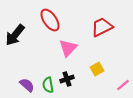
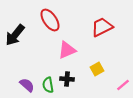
pink triangle: moved 1 px left, 2 px down; rotated 24 degrees clockwise
black cross: rotated 24 degrees clockwise
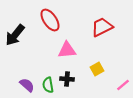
pink triangle: rotated 18 degrees clockwise
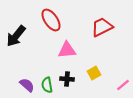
red ellipse: moved 1 px right
black arrow: moved 1 px right, 1 px down
yellow square: moved 3 px left, 4 px down
green semicircle: moved 1 px left
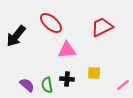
red ellipse: moved 3 px down; rotated 15 degrees counterclockwise
yellow square: rotated 32 degrees clockwise
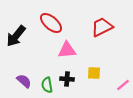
purple semicircle: moved 3 px left, 4 px up
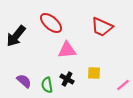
red trapezoid: rotated 130 degrees counterclockwise
black cross: rotated 24 degrees clockwise
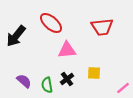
red trapezoid: rotated 30 degrees counterclockwise
black cross: rotated 24 degrees clockwise
pink line: moved 3 px down
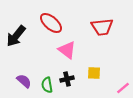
pink triangle: rotated 42 degrees clockwise
black cross: rotated 24 degrees clockwise
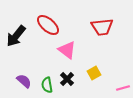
red ellipse: moved 3 px left, 2 px down
yellow square: rotated 32 degrees counterclockwise
black cross: rotated 32 degrees counterclockwise
pink line: rotated 24 degrees clockwise
